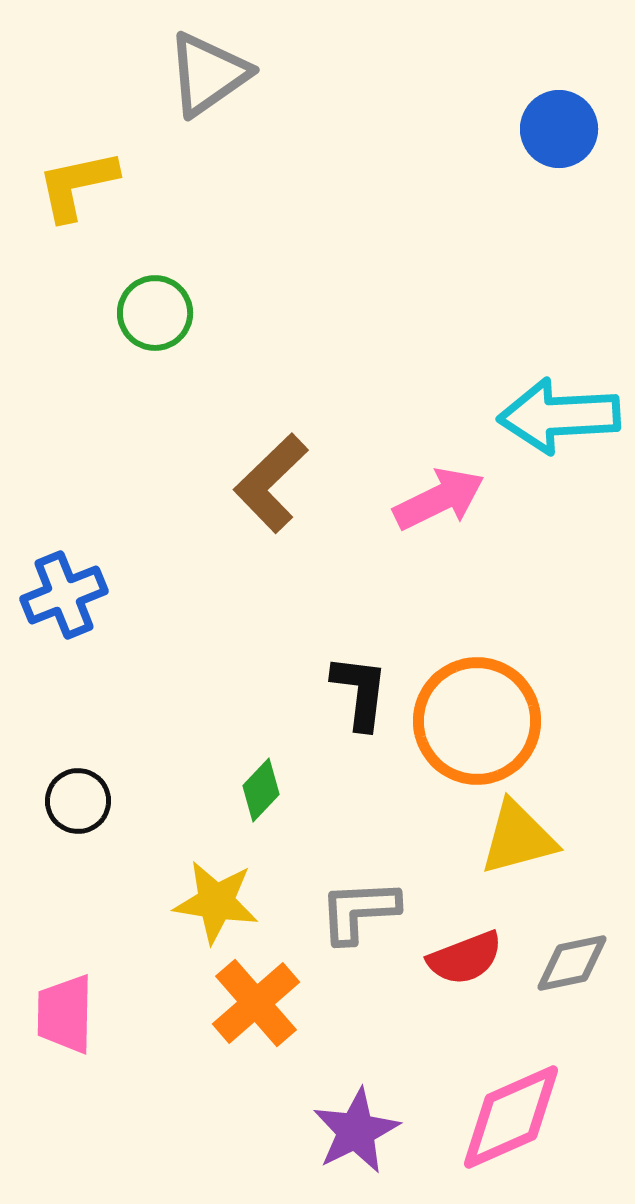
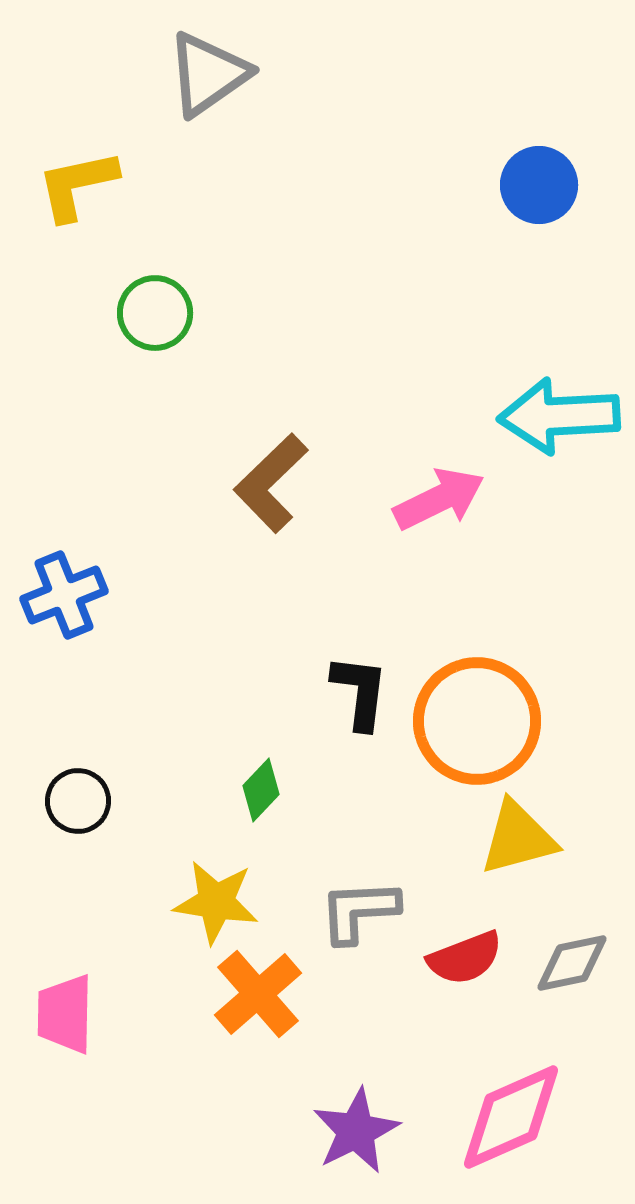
blue circle: moved 20 px left, 56 px down
orange cross: moved 2 px right, 9 px up
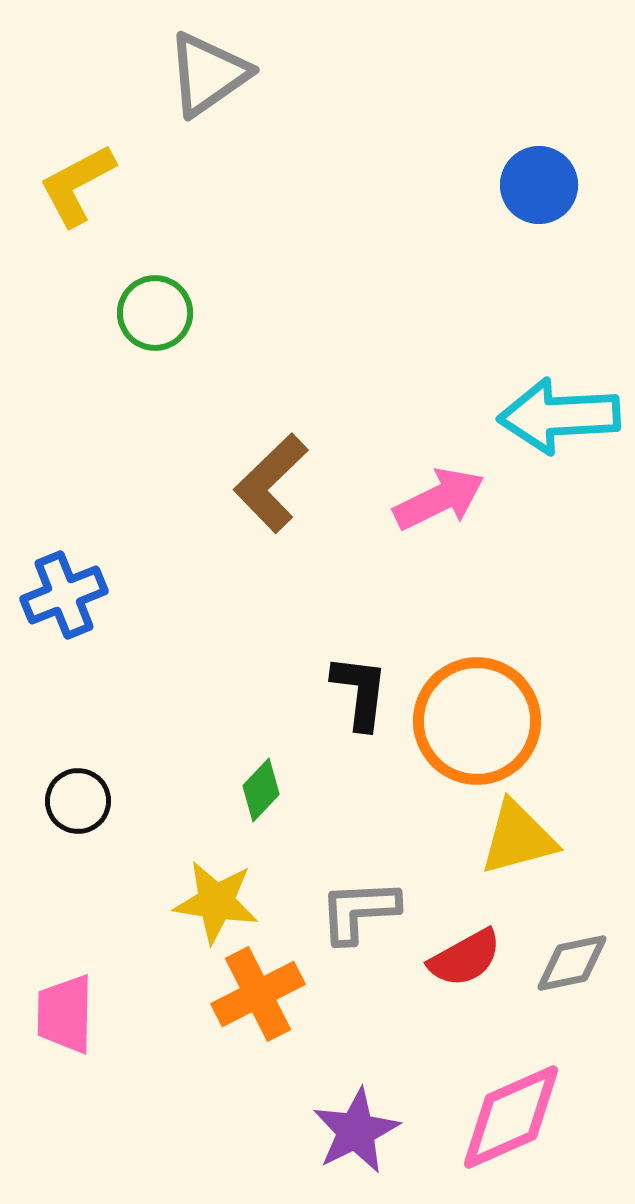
yellow L-shape: rotated 16 degrees counterclockwise
red semicircle: rotated 8 degrees counterclockwise
orange cross: rotated 14 degrees clockwise
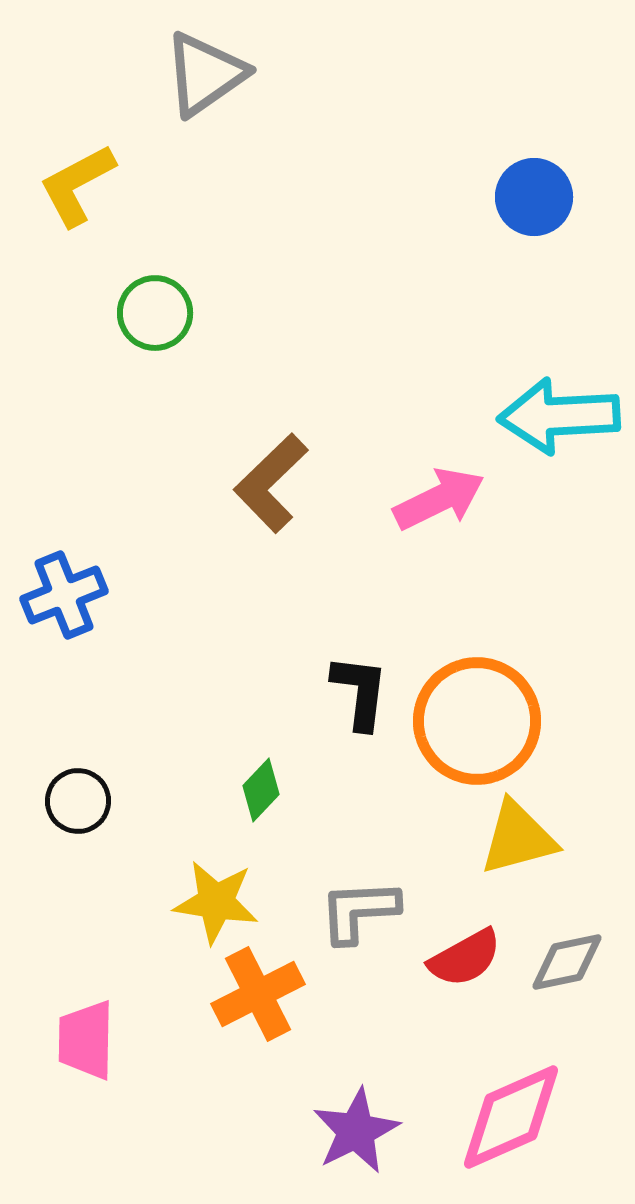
gray triangle: moved 3 px left
blue circle: moved 5 px left, 12 px down
gray diamond: moved 5 px left, 1 px up
pink trapezoid: moved 21 px right, 26 px down
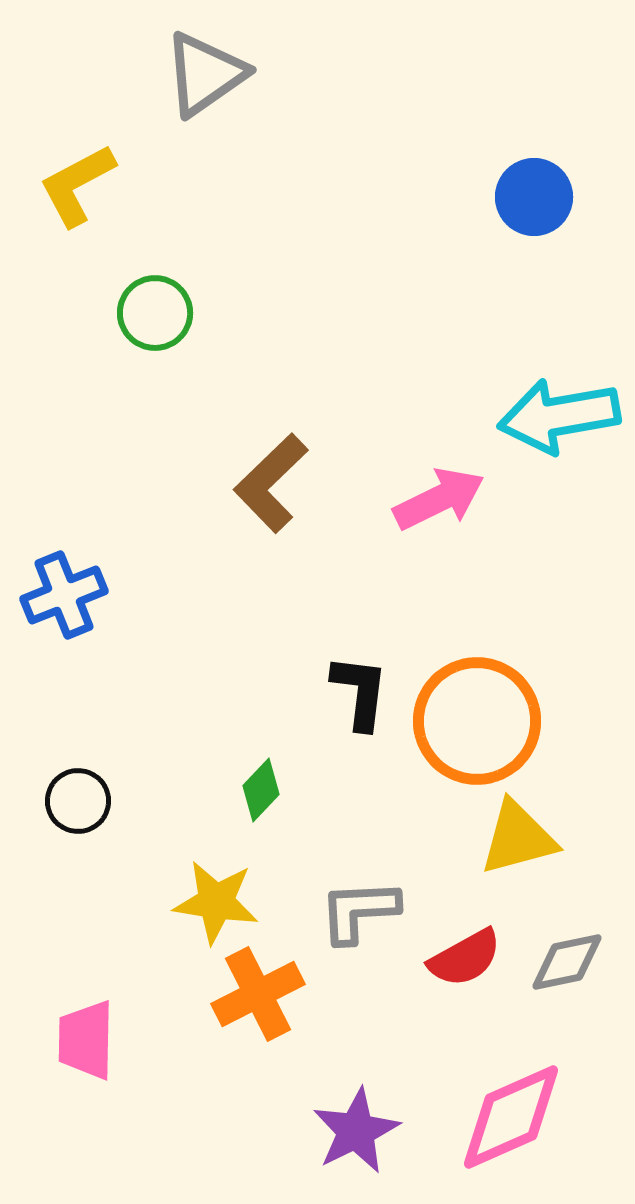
cyan arrow: rotated 7 degrees counterclockwise
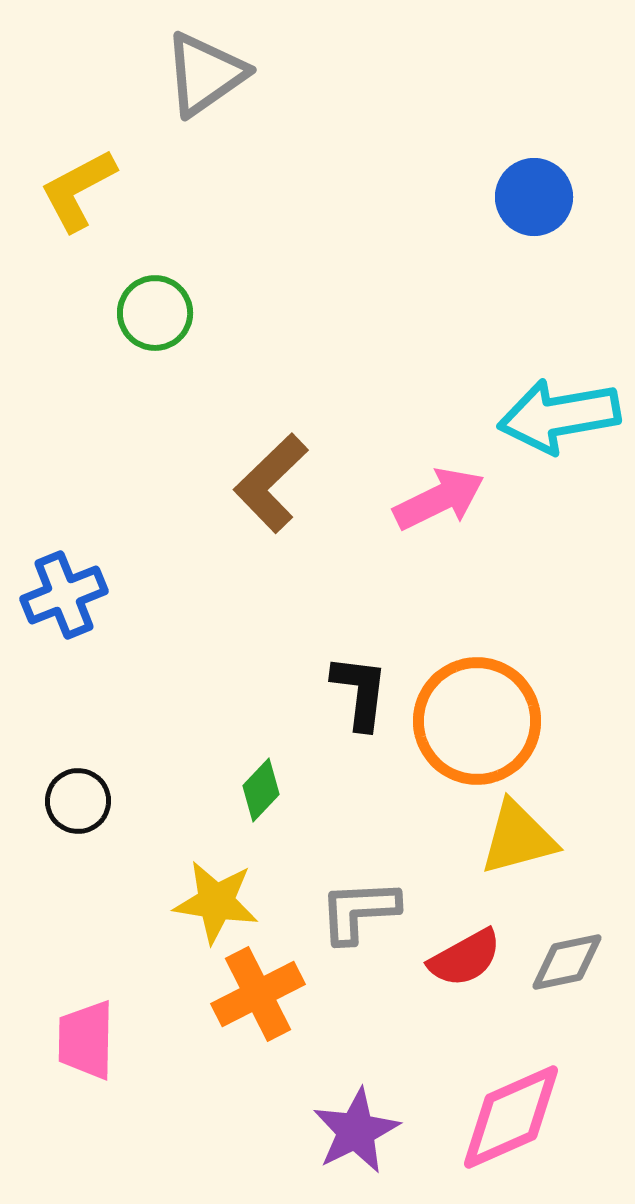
yellow L-shape: moved 1 px right, 5 px down
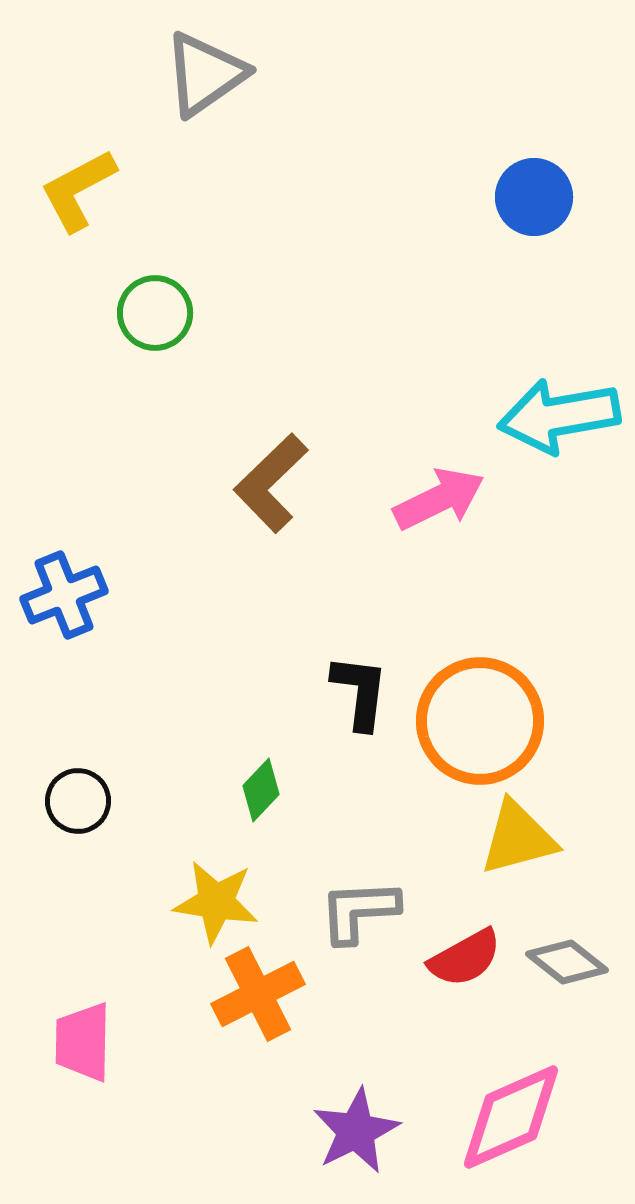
orange circle: moved 3 px right
gray diamond: rotated 50 degrees clockwise
pink trapezoid: moved 3 px left, 2 px down
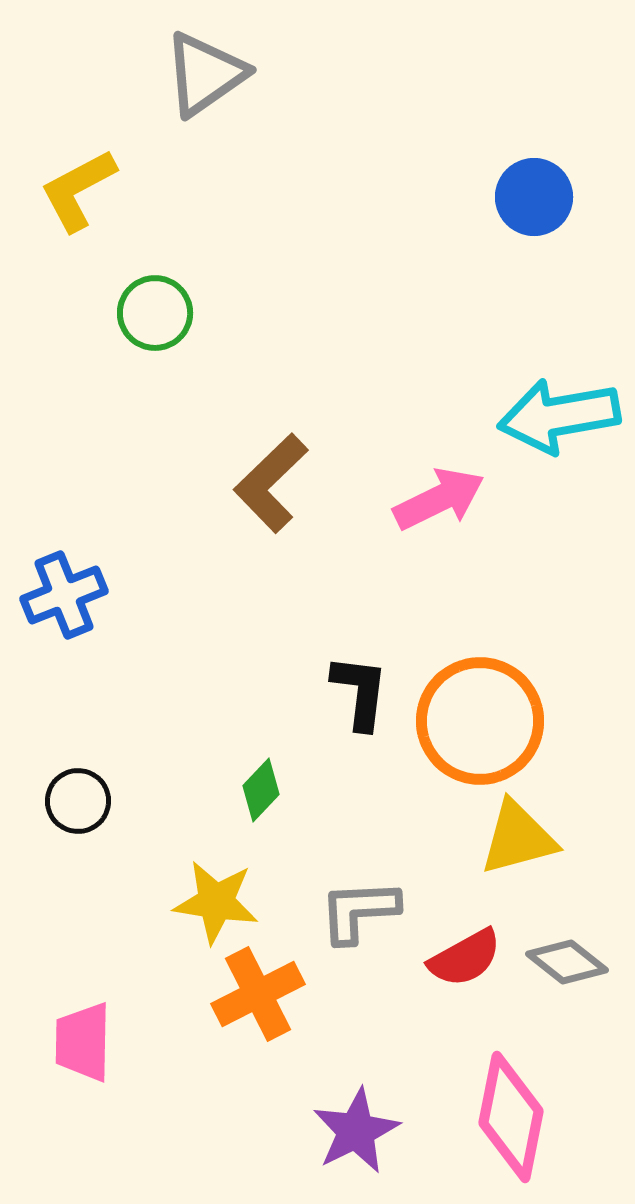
pink diamond: rotated 55 degrees counterclockwise
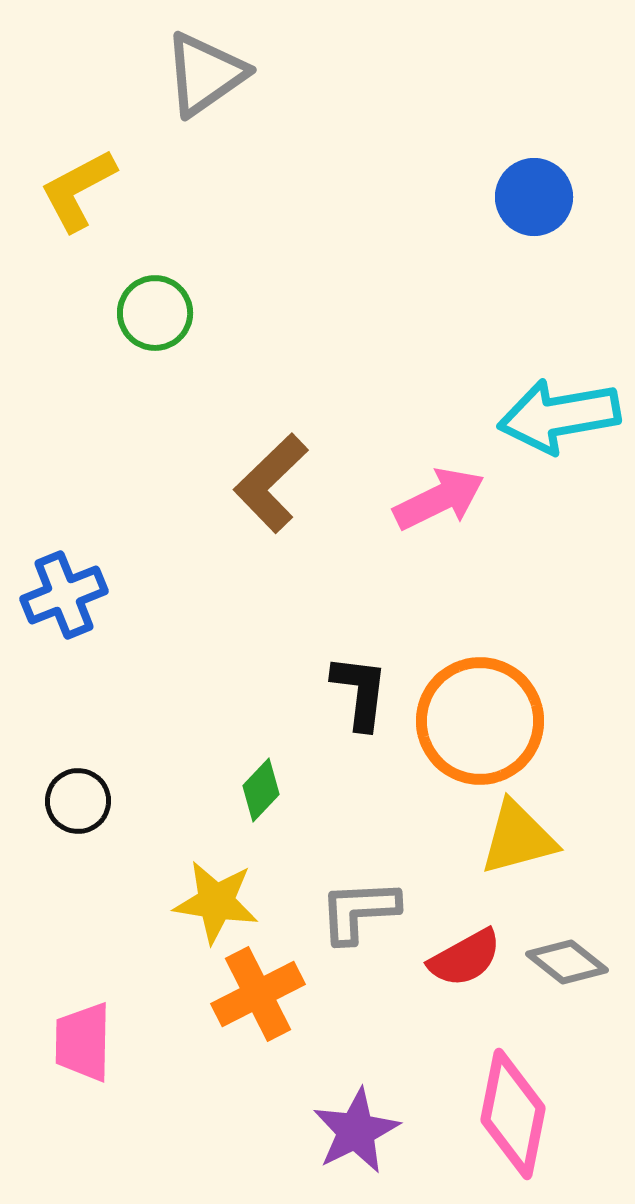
pink diamond: moved 2 px right, 3 px up
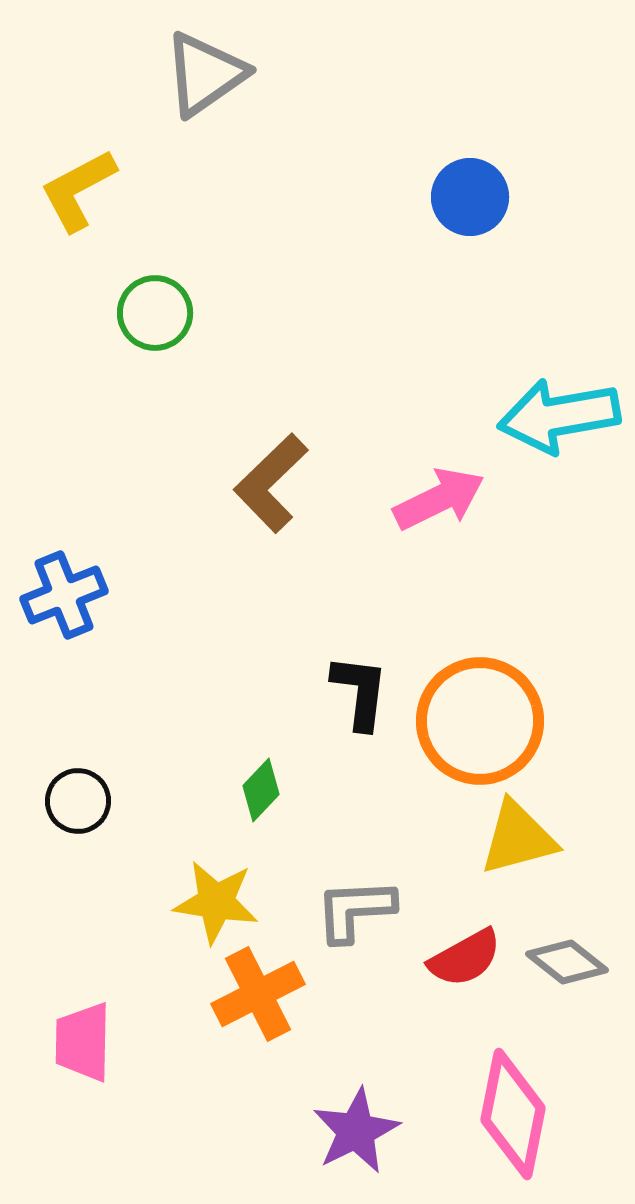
blue circle: moved 64 px left
gray L-shape: moved 4 px left, 1 px up
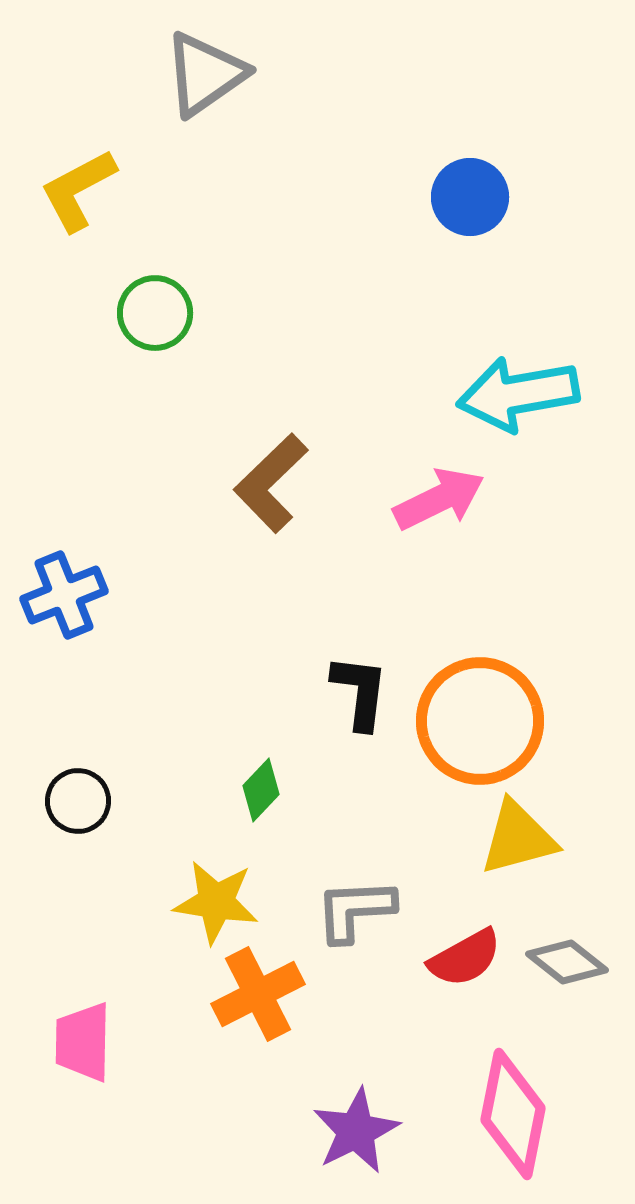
cyan arrow: moved 41 px left, 22 px up
